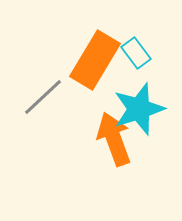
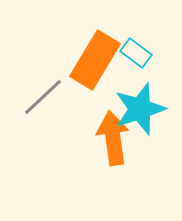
cyan rectangle: rotated 16 degrees counterclockwise
cyan star: moved 1 px right
orange arrow: moved 1 px left, 1 px up; rotated 12 degrees clockwise
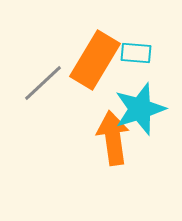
cyan rectangle: rotated 32 degrees counterclockwise
gray line: moved 14 px up
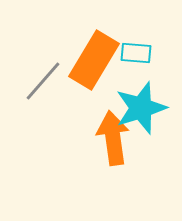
orange rectangle: moved 1 px left
gray line: moved 2 px up; rotated 6 degrees counterclockwise
cyan star: moved 1 px right, 1 px up
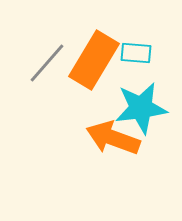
gray line: moved 4 px right, 18 px up
cyan star: rotated 10 degrees clockwise
orange arrow: rotated 62 degrees counterclockwise
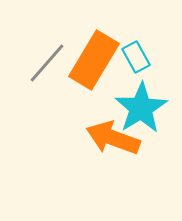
cyan rectangle: moved 4 px down; rotated 56 degrees clockwise
cyan star: rotated 24 degrees counterclockwise
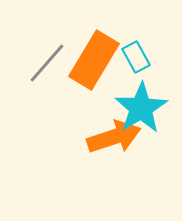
orange arrow: moved 1 px right, 1 px up; rotated 142 degrees clockwise
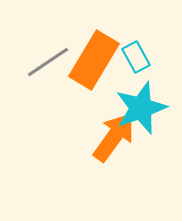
gray line: moved 1 px right, 1 px up; rotated 15 degrees clockwise
cyan star: rotated 12 degrees clockwise
orange arrow: rotated 36 degrees counterclockwise
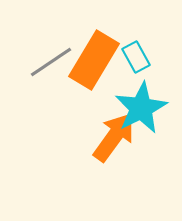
gray line: moved 3 px right
cyan star: rotated 8 degrees counterclockwise
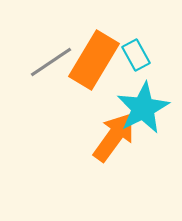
cyan rectangle: moved 2 px up
cyan star: moved 2 px right
